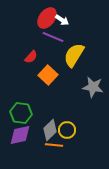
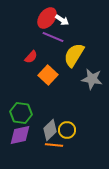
gray star: moved 1 px left, 8 px up
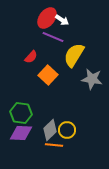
purple diamond: moved 1 px right, 2 px up; rotated 15 degrees clockwise
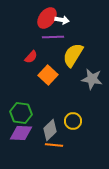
white arrow: rotated 24 degrees counterclockwise
purple line: rotated 25 degrees counterclockwise
yellow semicircle: moved 1 px left
yellow circle: moved 6 px right, 9 px up
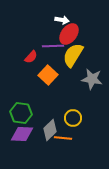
red ellipse: moved 22 px right, 16 px down
purple line: moved 9 px down
yellow circle: moved 3 px up
purple diamond: moved 1 px right, 1 px down
orange line: moved 9 px right, 7 px up
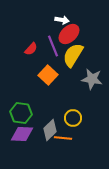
red ellipse: rotated 10 degrees clockwise
purple line: rotated 70 degrees clockwise
red semicircle: moved 8 px up
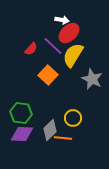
red ellipse: moved 1 px up
purple line: rotated 25 degrees counterclockwise
gray star: rotated 15 degrees clockwise
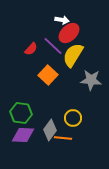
gray star: moved 1 px left, 1 px down; rotated 20 degrees counterclockwise
gray diamond: rotated 10 degrees counterclockwise
purple diamond: moved 1 px right, 1 px down
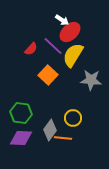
white arrow: rotated 24 degrees clockwise
red ellipse: moved 1 px right, 1 px up
purple diamond: moved 2 px left, 3 px down
